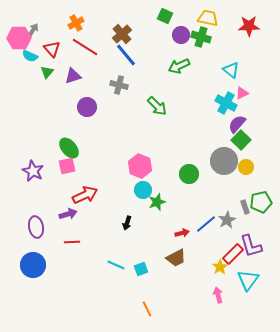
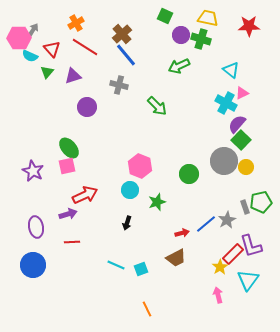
green cross at (201, 37): moved 2 px down
cyan circle at (143, 190): moved 13 px left
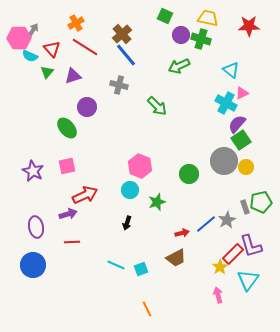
green square at (241, 140): rotated 12 degrees clockwise
green ellipse at (69, 148): moved 2 px left, 20 px up
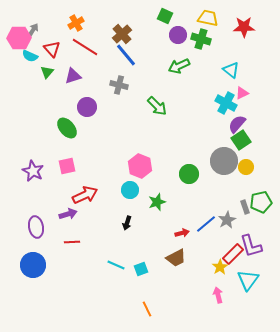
red star at (249, 26): moved 5 px left, 1 px down
purple circle at (181, 35): moved 3 px left
